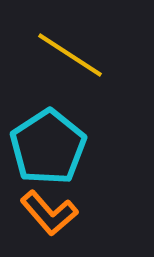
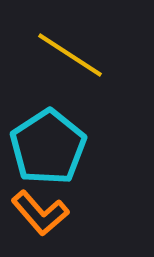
orange L-shape: moved 9 px left
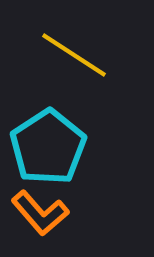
yellow line: moved 4 px right
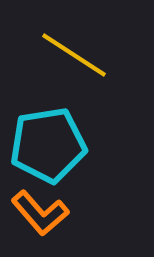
cyan pentagon: moved 2 px up; rotated 24 degrees clockwise
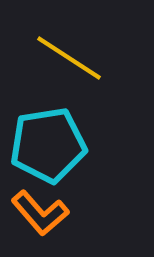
yellow line: moved 5 px left, 3 px down
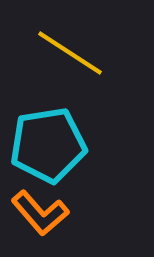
yellow line: moved 1 px right, 5 px up
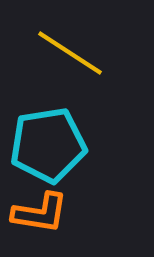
orange L-shape: rotated 40 degrees counterclockwise
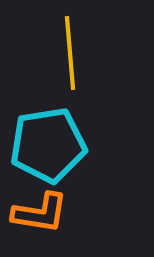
yellow line: rotated 52 degrees clockwise
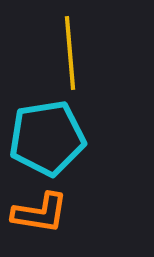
cyan pentagon: moved 1 px left, 7 px up
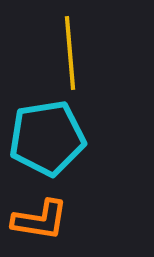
orange L-shape: moved 7 px down
